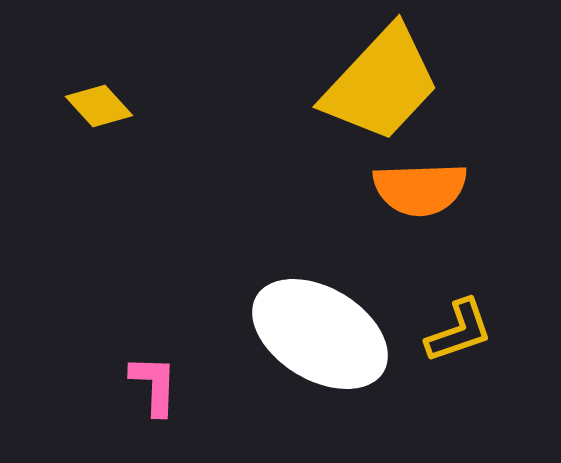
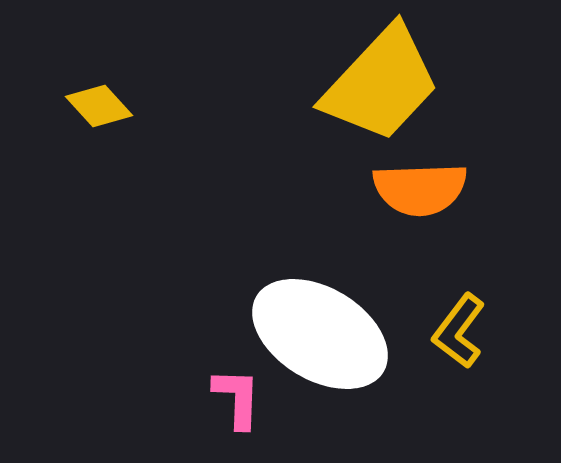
yellow L-shape: rotated 146 degrees clockwise
pink L-shape: moved 83 px right, 13 px down
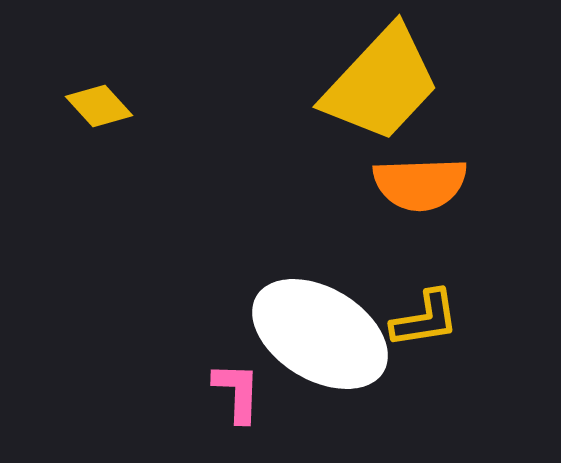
orange semicircle: moved 5 px up
yellow L-shape: moved 34 px left, 12 px up; rotated 136 degrees counterclockwise
pink L-shape: moved 6 px up
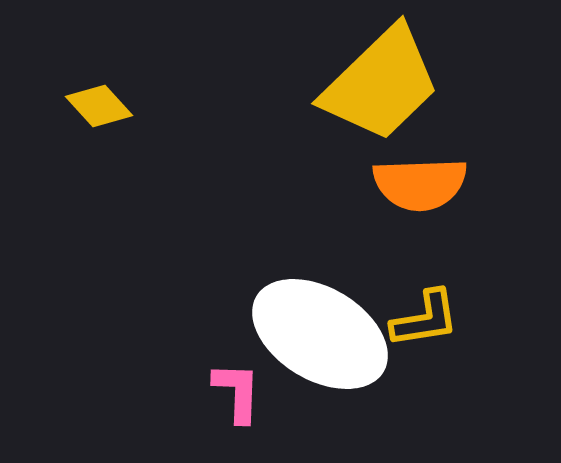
yellow trapezoid: rotated 3 degrees clockwise
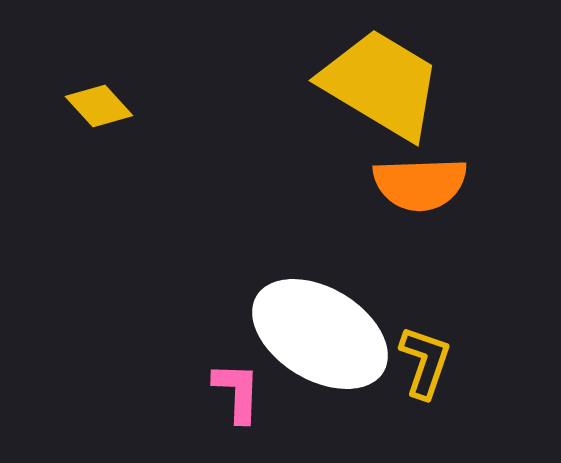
yellow trapezoid: rotated 105 degrees counterclockwise
yellow L-shape: moved 43 px down; rotated 62 degrees counterclockwise
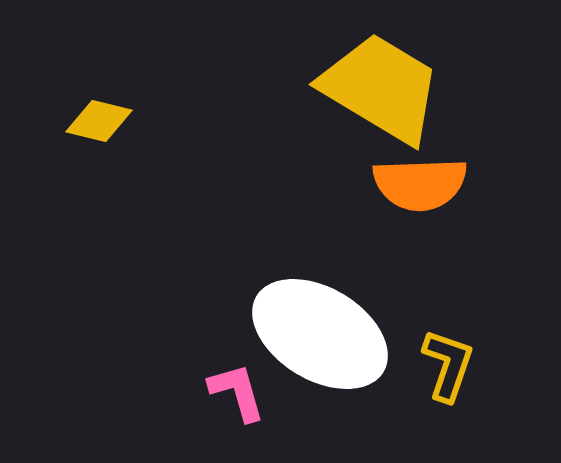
yellow trapezoid: moved 4 px down
yellow diamond: moved 15 px down; rotated 34 degrees counterclockwise
yellow L-shape: moved 23 px right, 3 px down
pink L-shape: rotated 18 degrees counterclockwise
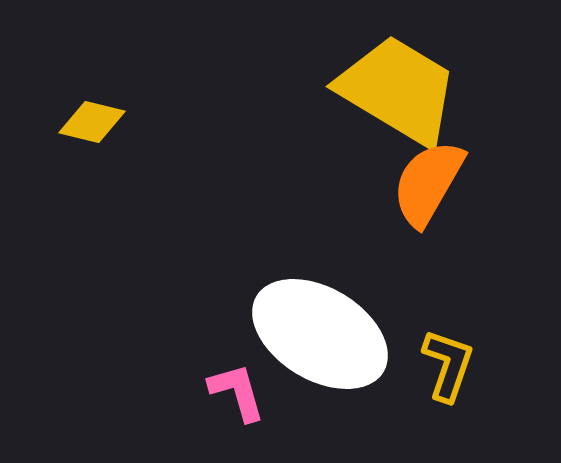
yellow trapezoid: moved 17 px right, 2 px down
yellow diamond: moved 7 px left, 1 px down
orange semicircle: moved 8 px right, 1 px up; rotated 122 degrees clockwise
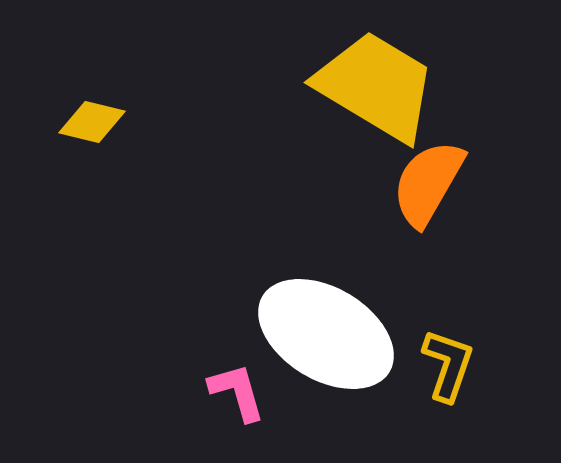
yellow trapezoid: moved 22 px left, 4 px up
white ellipse: moved 6 px right
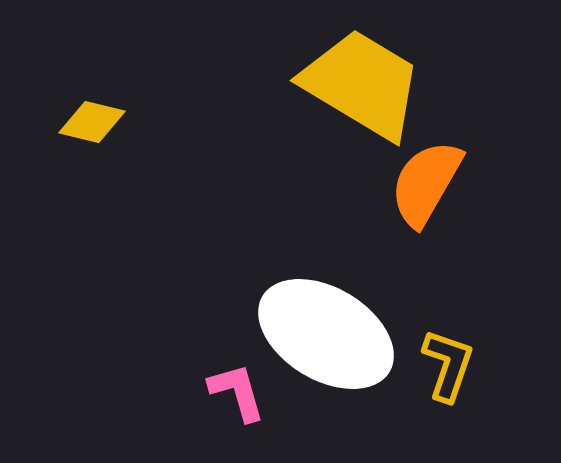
yellow trapezoid: moved 14 px left, 2 px up
orange semicircle: moved 2 px left
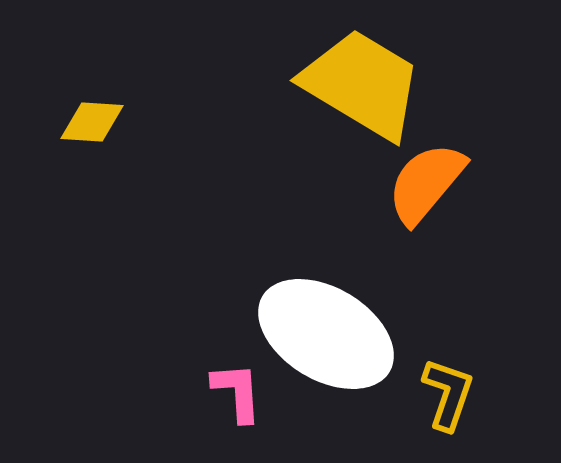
yellow diamond: rotated 10 degrees counterclockwise
orange semicircle: rotated 10 degrees clockwise
yellow L-shape: moved 29 px down
pink L-shape: rotated 12 degrees clockwise
